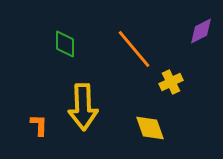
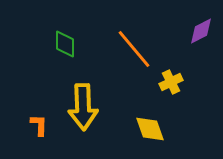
yellow diamond: moved 1 px down
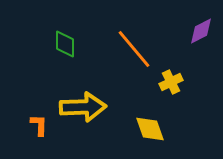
yellow arrow: rotated 90 degrees counterclockwise
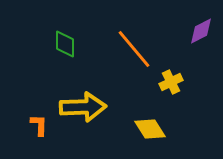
yellow diamond: rotated 12 degrees counterclockwise
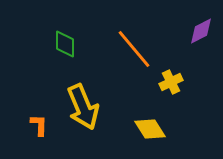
yellow arrow: rotated 69 degrees clockwise
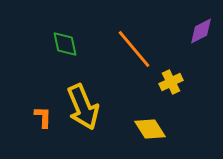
green diamond: rotated 12 degrees counterclockwise
orange L-shape: moved 4 px right, 8 px up
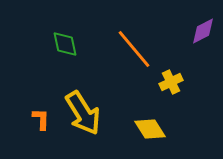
purple diamond: moved 2 px right
yellow arrow: moved 6 px down; rotated 9 degrees counterclockwise
orange L-shape: moved 2 px left, 2 px down
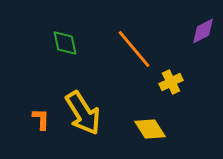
green diamond: moved 1 px up
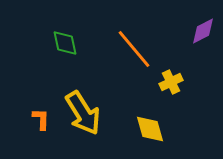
yellow diamond: rotated 16 degrees clockwise
